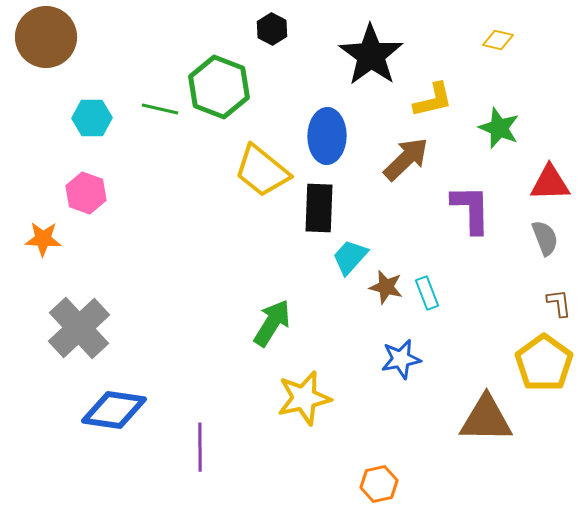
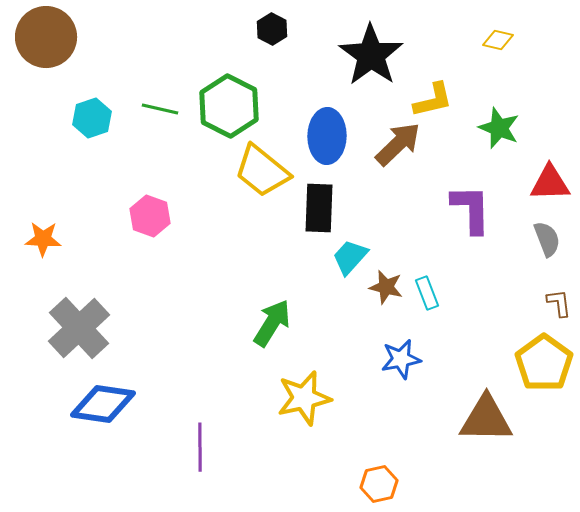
green hexagon: moved 10 px right, 19 px down; rotated 6 degrees clockwise
cyan hexagon: rotated 18 degrees counterclockwise
brown arrow: moved 8 px left, 15 px up
pink hexagon: moved 64 px right, 23 px down
gray semicircle: moved 2 px right, 1 px down
blue diamond: moved 11 px left, 6 px up
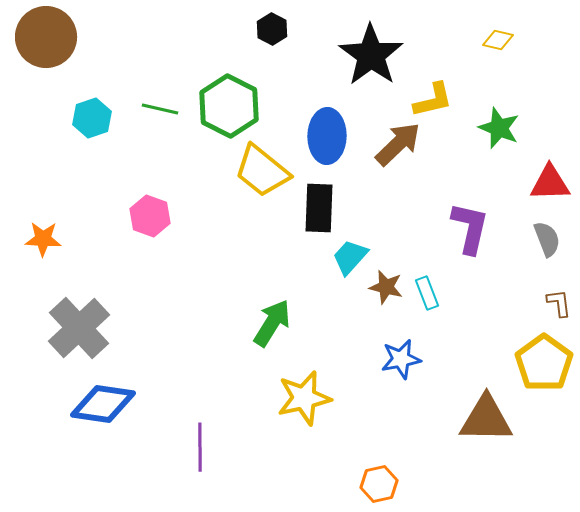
purple L-shape: moved 1 px left, 19 px down; rotated 14 degrees clockwise
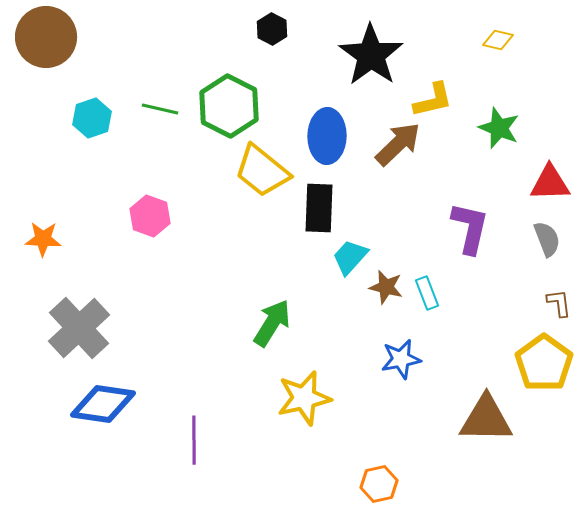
purple line: moved 6 px left, 7 px up
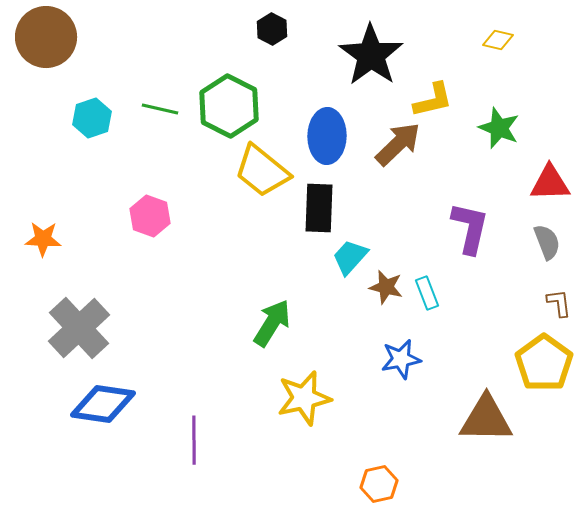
gray semicircle: moved 3 px down
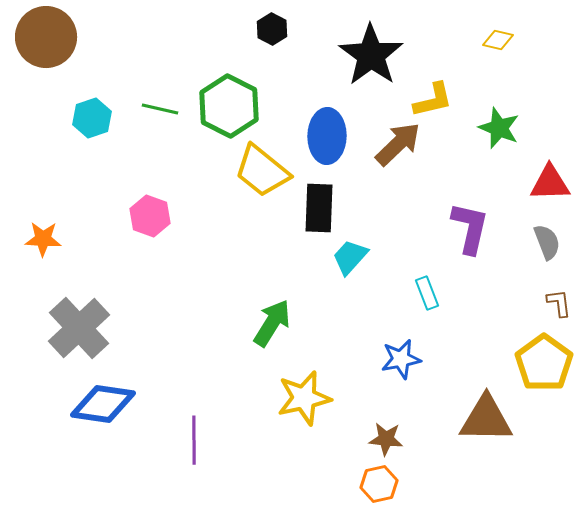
brown star: moved 152 px down; rotated 8 degrees counterclockwise
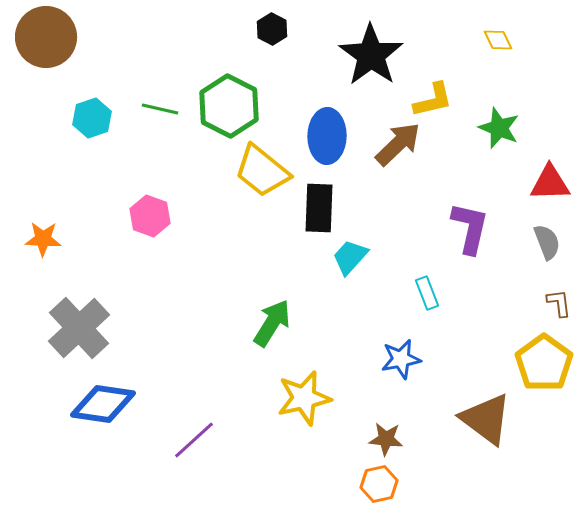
yellow diamond: rotated 52 degrees clockwise
brown triangle: rotated 36 degrees clockwise
purple line: rotated 48 degrees clockwise
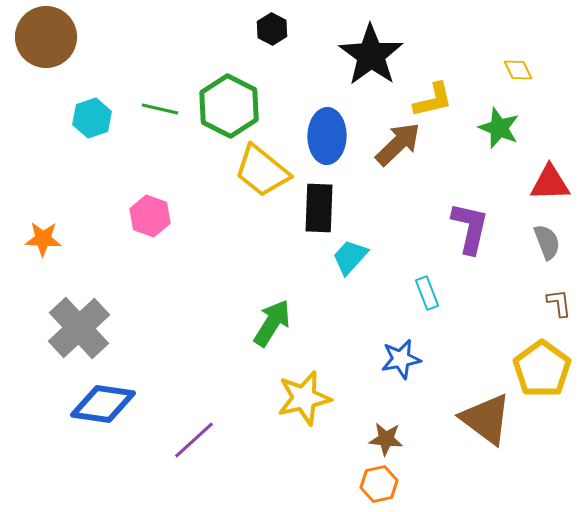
yellow diamond: moved 20 px right, 30 px down
yellow pentagon: moved 2 px left, 6 px down
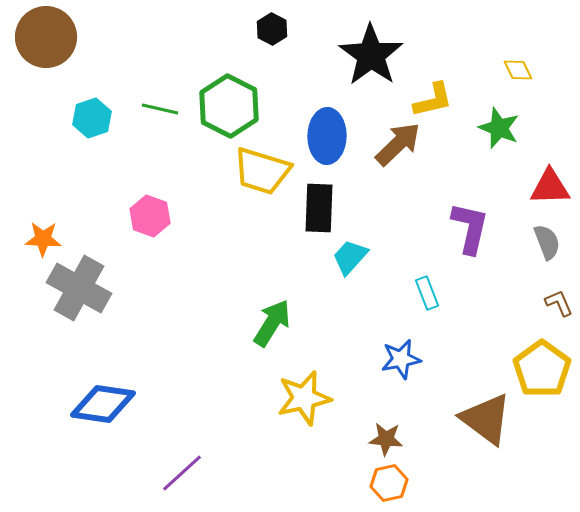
yellow trapezoid: rotated 22 degrees counterclockwise
red triangle: moved 4 px down
brown L-shape: rotated 16 degrees counterclockwise
gray cross: moved 40 px up; rotated 18 degrees counterclockwise
purple line: moved 12 px left, 33 px down
orange hexagon: moved 10 px right, 1 px up
